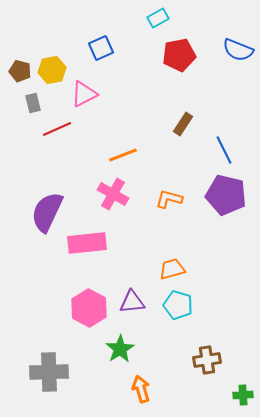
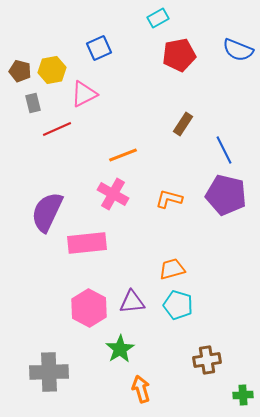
blue square: moved 2 px left
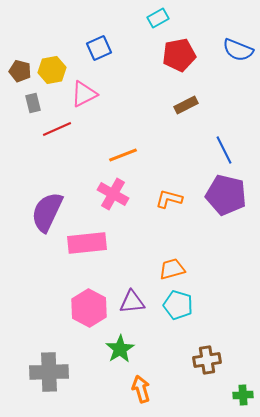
brown rectangle: moved 3 px right, 19 px up; rotated 30 degrees clockwise
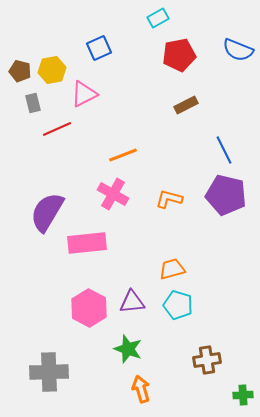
purple semicircle: rotated 6 degrees clockwise
green star: moved 8 px right; rotated 20 degrees counterclockwise
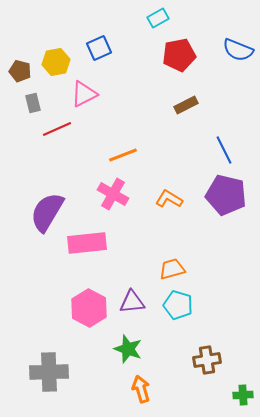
yellow hexagon: moved 4 px right, 8 px up
orange L-shape: rotated 16 degrees clockwise
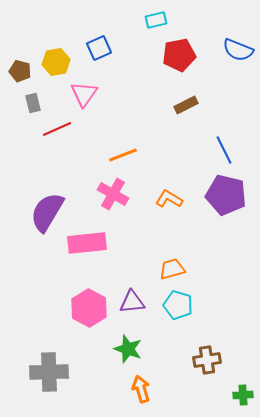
cyan rectangle: moved 2 px left, 2 px down; rotated 15 degrees clockwise
pink triangle: rotated 28 degrees counterclockwise
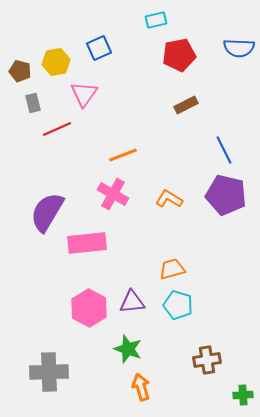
blue semicircle: moved 1 px right, 2 px up; rotated 20 degrees counterclockwise
orange arrow: moved 2 px up
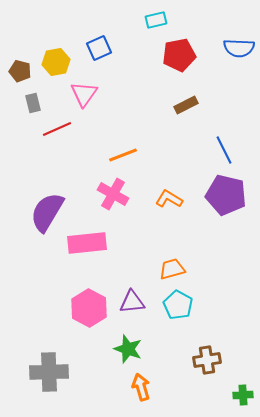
cyan pentagon: rotated 12 degrees clockwise
